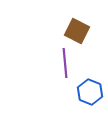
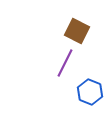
purple line: rotated 32 degrees clockwise
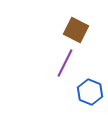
brown square: moved 1 px left, 1 px up
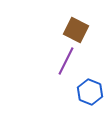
purple line: moved 1 px right, 2 px up
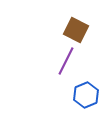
blue hexagon: moved 4 px left, 3 px down; rotated 15 degrees clockwise
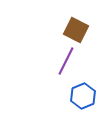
blue hexagon: moved 3 px left, 1 px down
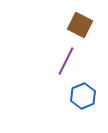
brown square: moved 4 px right, 5 px up
